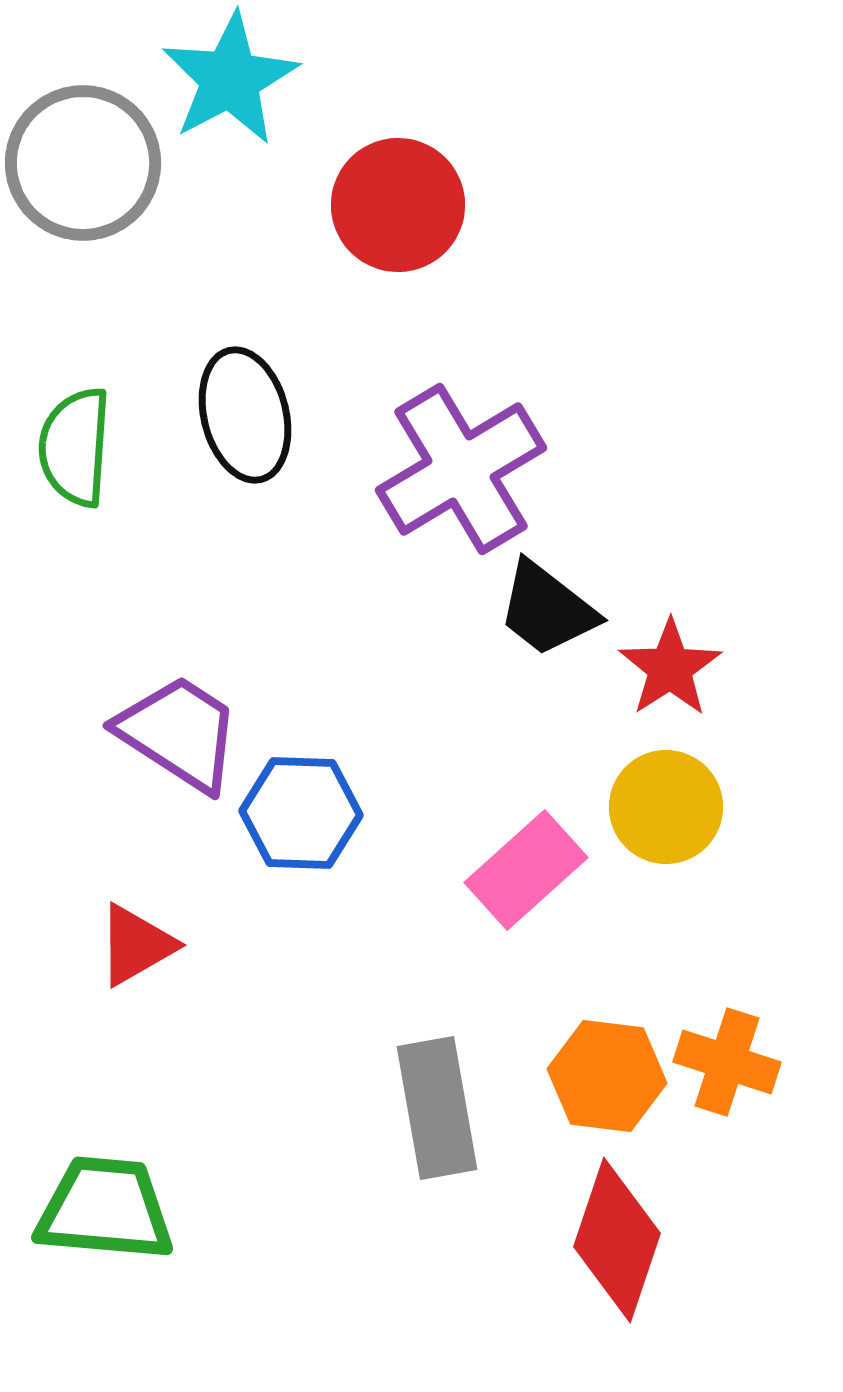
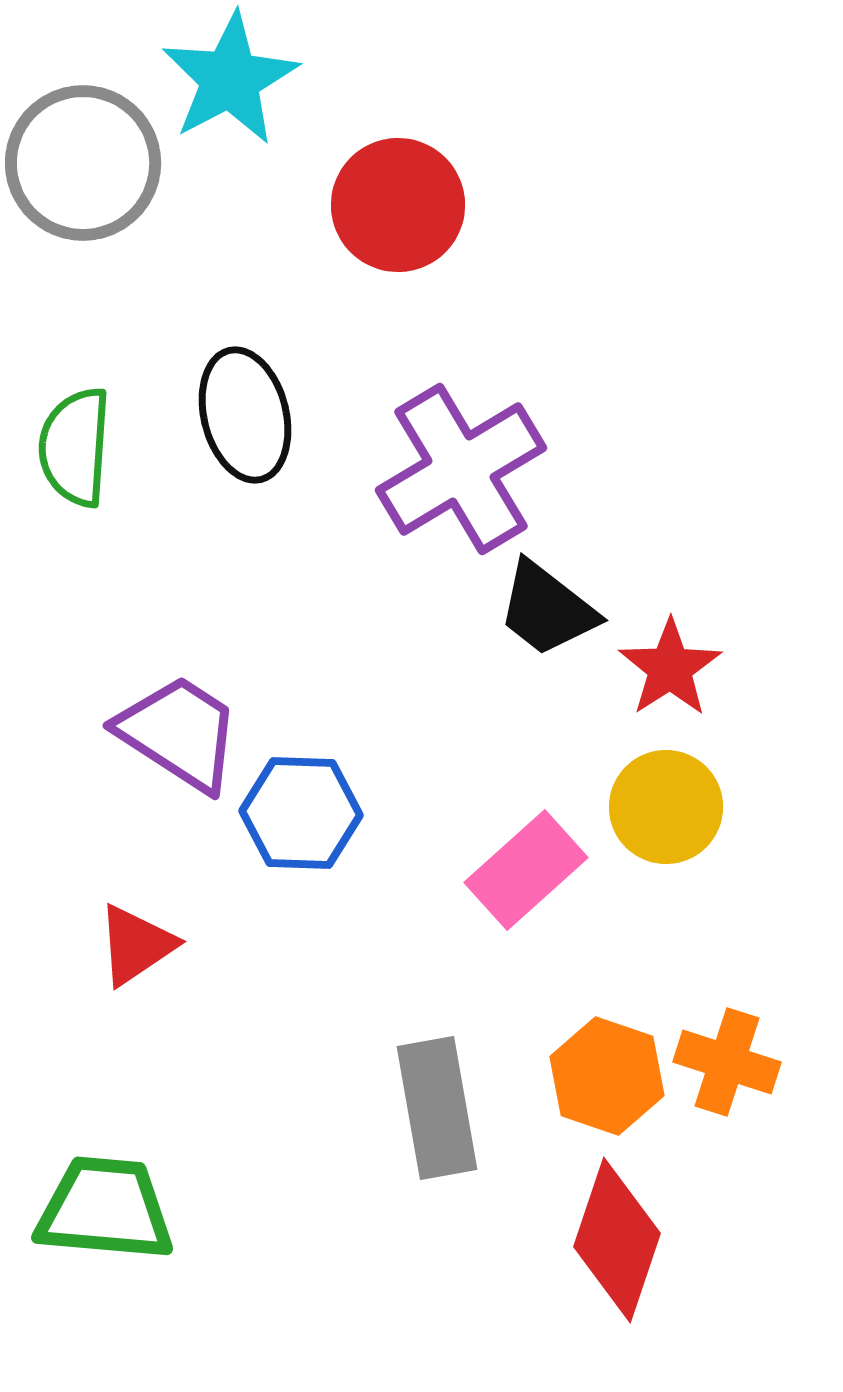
red triangle: rotated 4 degrees counterclockwise
orange hexagon: rotated 12 degrees clockwise
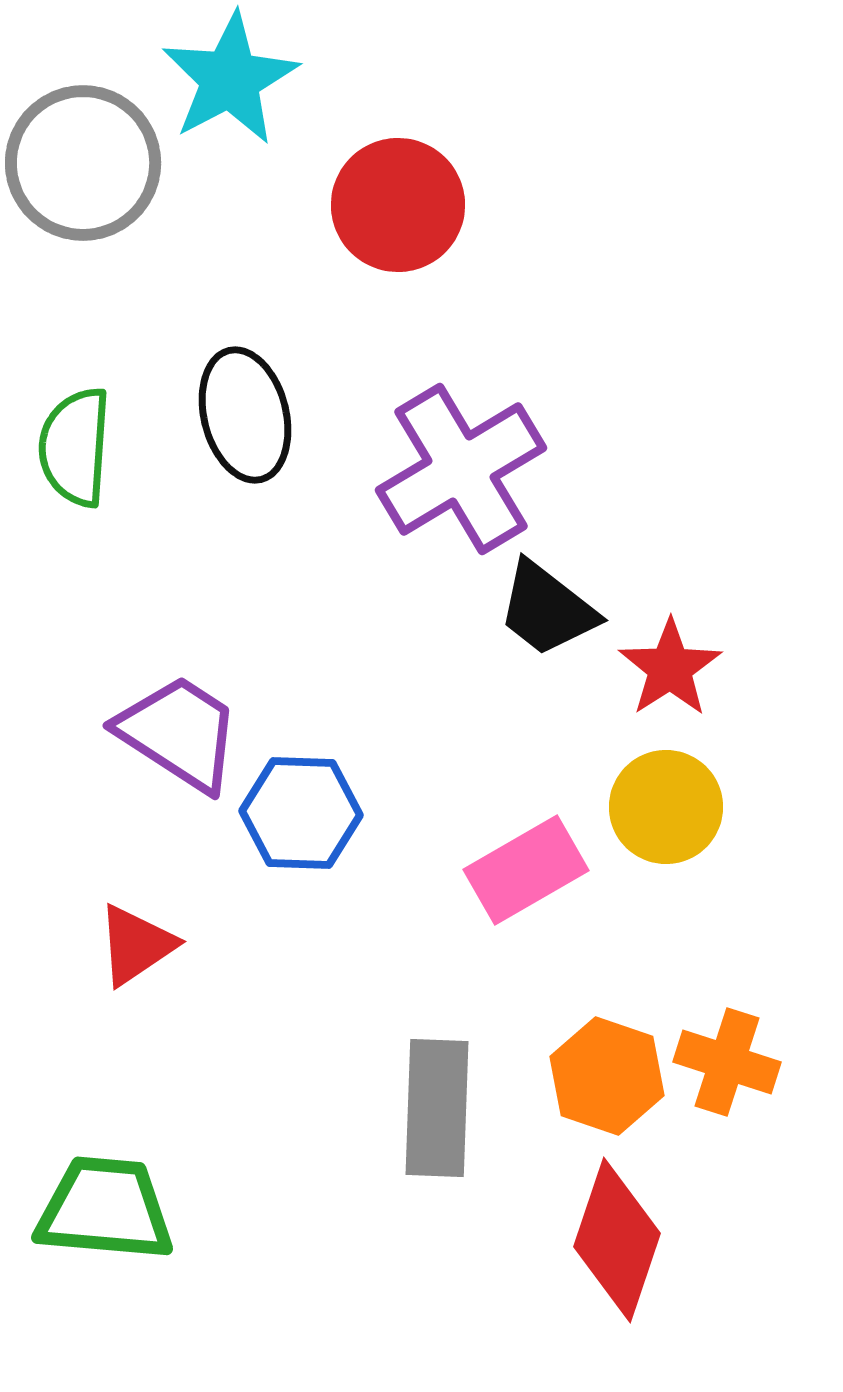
pink rectangle: rotated 12 degrees clockwise
gray rectangle: rotated 12 degrees clockwise
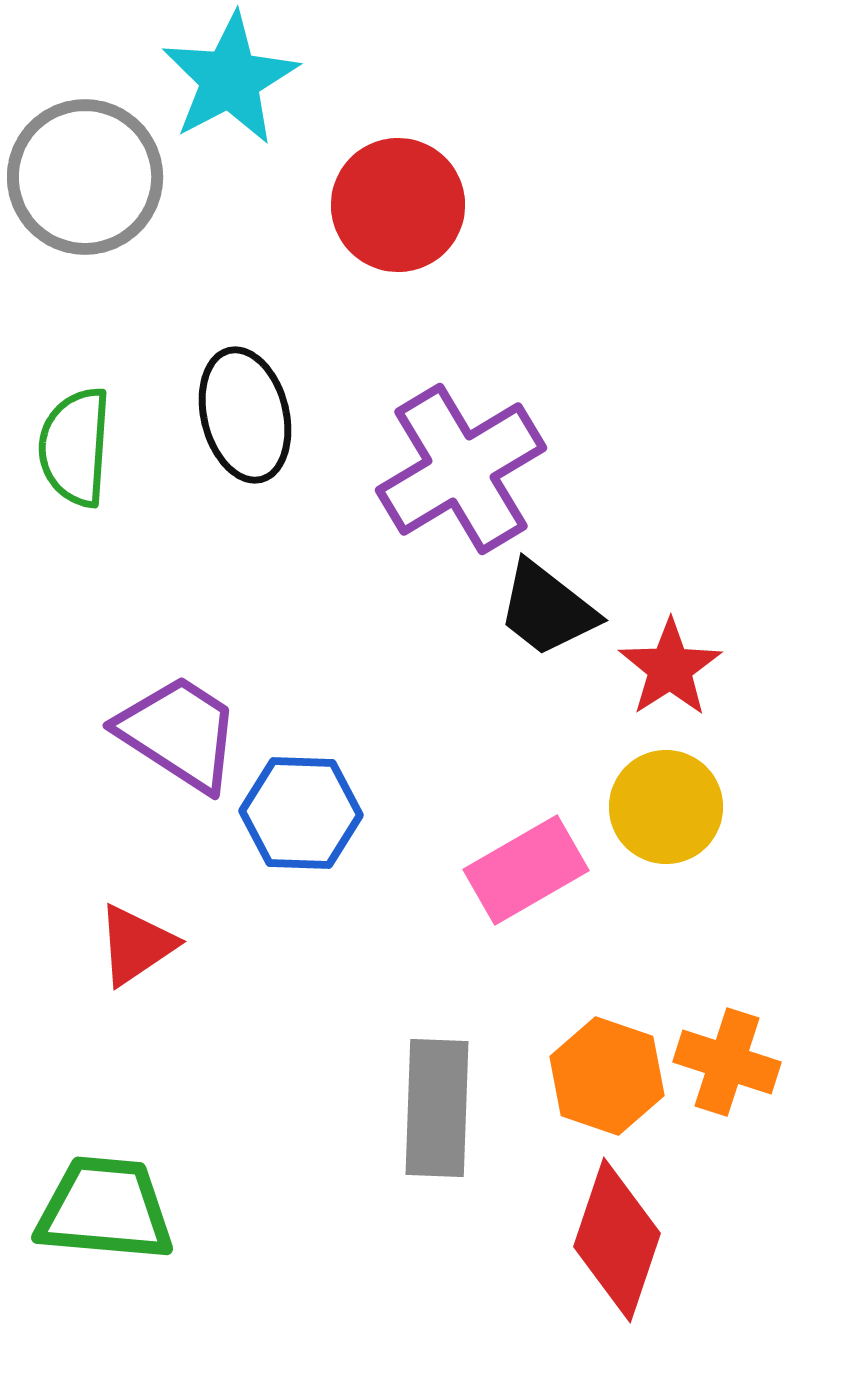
gray circle: moved 2 px right, 14 px down
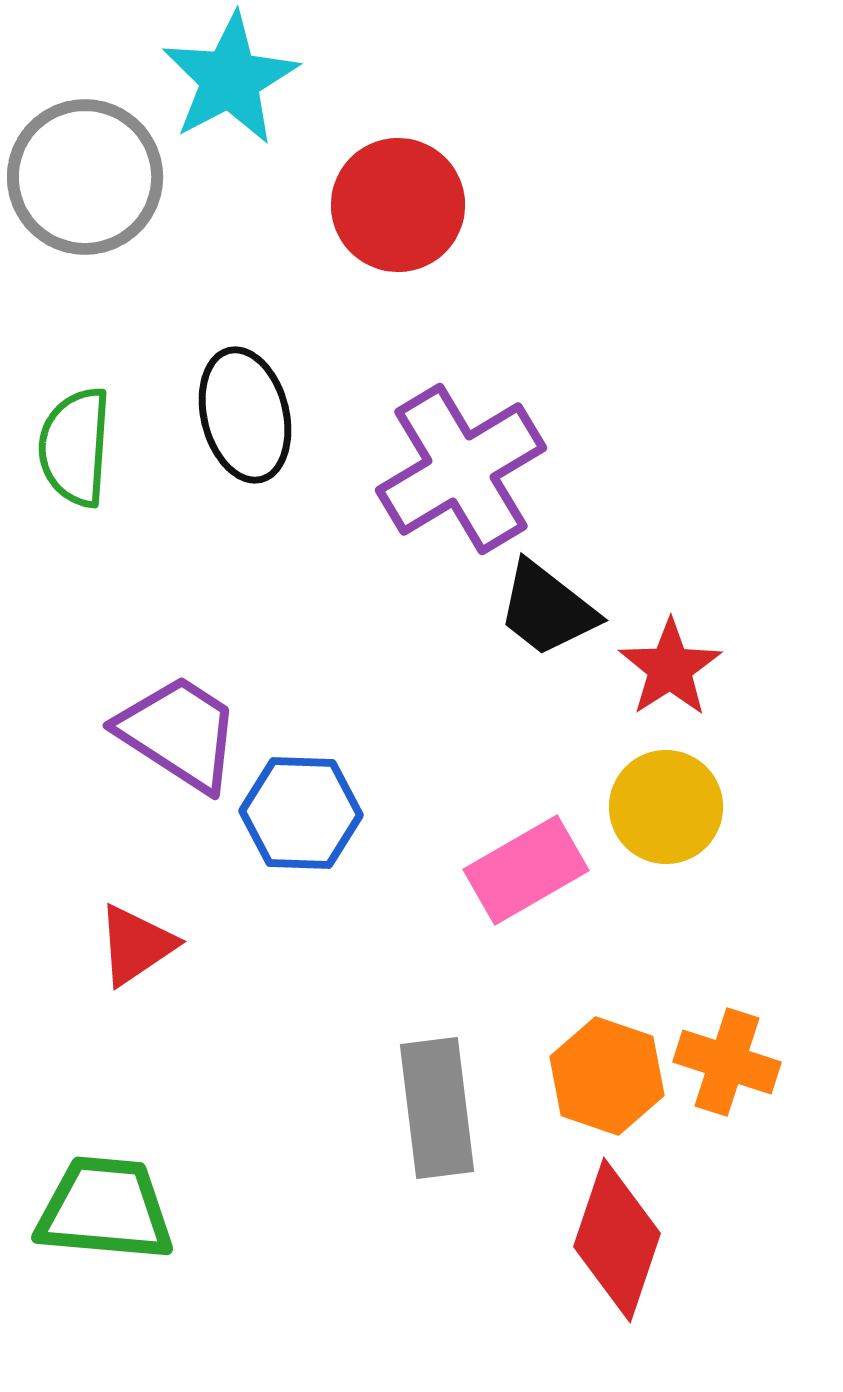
gray rectangle: rotated 9 degrees counterclockwise
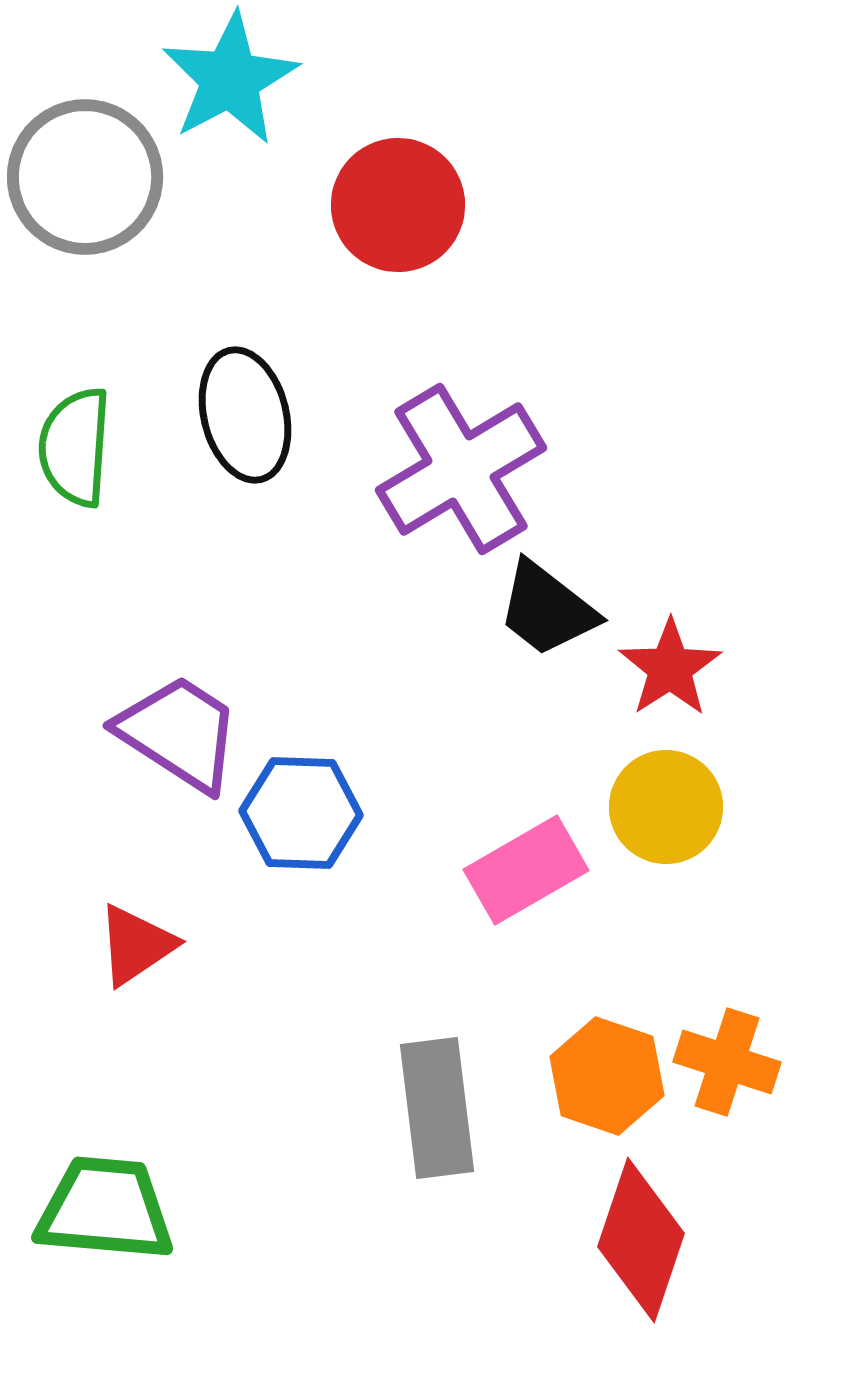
red diamond: moved 24 px right
